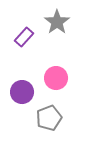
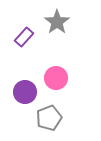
purple circle: moved 3 px right
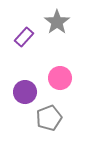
pink circle: moved 4 px right
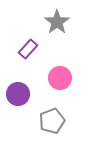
purple rectangle: moved 4 px right, 12 px down
purple circle: moved 7 px left, 2 px down
gray pentagon: moved 3 px right, 3 px down
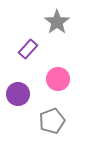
pink circle: moved 2 px left, 1 px down
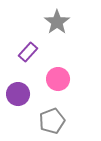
purple rectangle: moved 3 px down
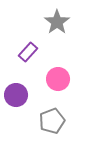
purple circle: moved 2 px left, 1 px down
